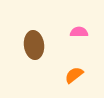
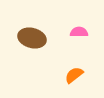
brown ellipse: moved 2 px left, 7 px up; rotated 68 degrees counterclockwise
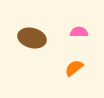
orange semicircle: moved 7 px up
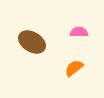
brown ellipse: moved 4 px down; rotated 16 degrees clockwise
